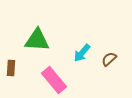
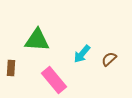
cyan arrow: moved 1 px down
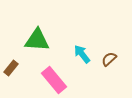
cyan arrow: rotated 102 degrees clockwise
brown rectangle: rotated 35 degrees clockwise
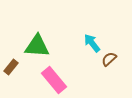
green triangle: moved 6 px down
cyan arrow: moved 10 px right, 11 px up
brown rectangle: moved 1 px up
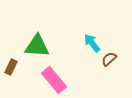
brown rectangle: rotated 14 degrees counterclockwise
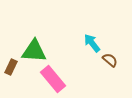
green triangle: moved 3 px left, 5 px down
brown semicircle: moved 1 px right, 1 px down; rotated 84 degrees clockwise
pink rectangle: moved 1 px left, 1 px up
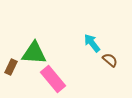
green triangle: moved 2 px down
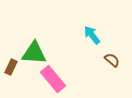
cyan arrow: moved 8 px up
brown semicircle: moved 2 px right
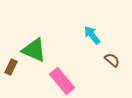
green triangle: moved 3 px up; rotated 20 degrees clockwise
pink rectangle: moved 9 px right, 2 px down
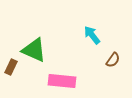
brown semicircle: moved 1 px right; rotated 84 degrees clockwise
pink rectangle: rotated 44 degrees counterclockwise
